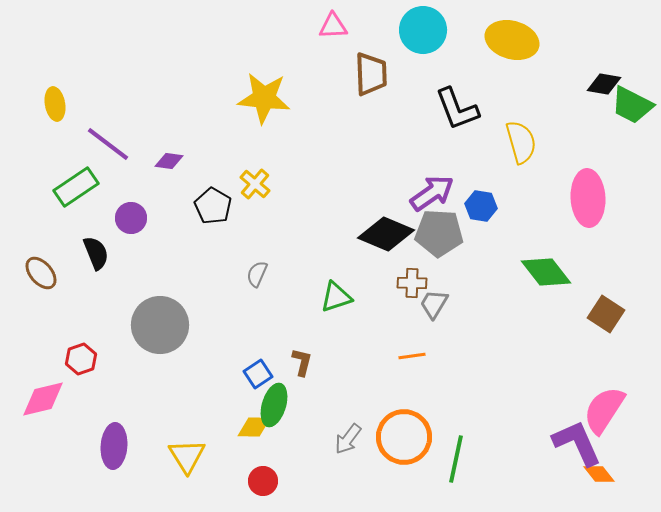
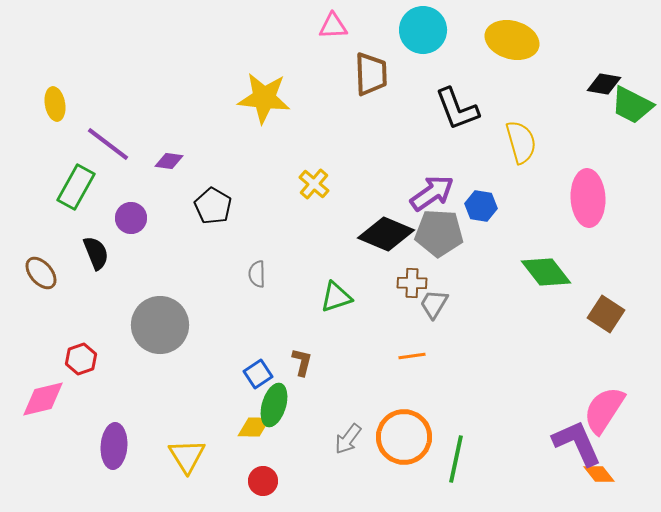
yellow cross at (255, 184): moved 59 px right
green rectangle at (76, 187): rotated 27 degrees counterclockwise
gray semicircle at (257, 274): rotated 24 degrees counterclockwise
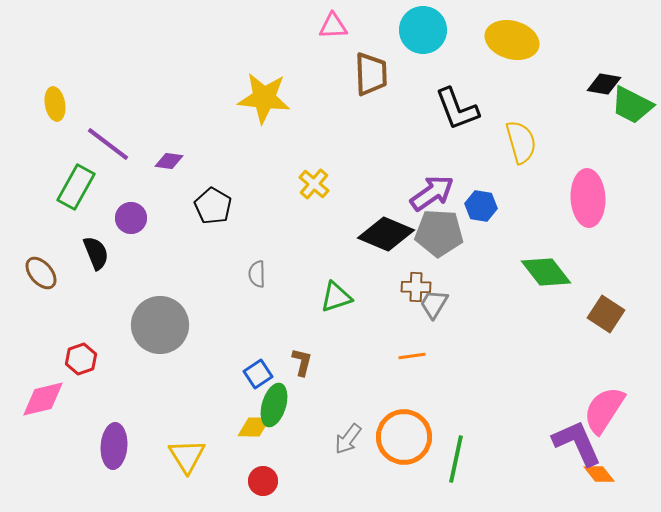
brown cross at (412, 283): moved 4 px right, 4 px down
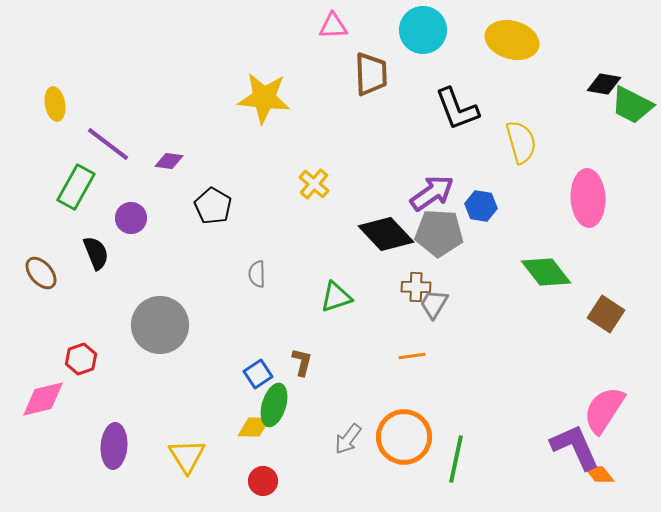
black diamond at (386, 234): rotated 24 degrees clockwise
purple L-shape at (577, 443): moved 2 px left, 4 px down
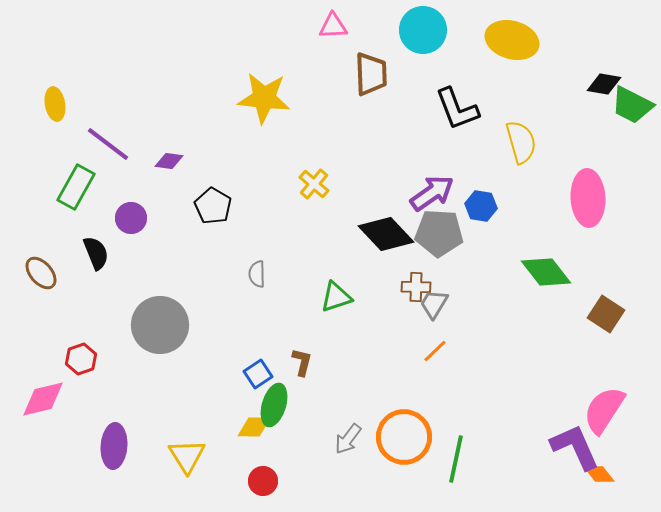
orange line at (412, 356): moved 23 px right, 5 px up; rotated 36 degrees counterclockwise
